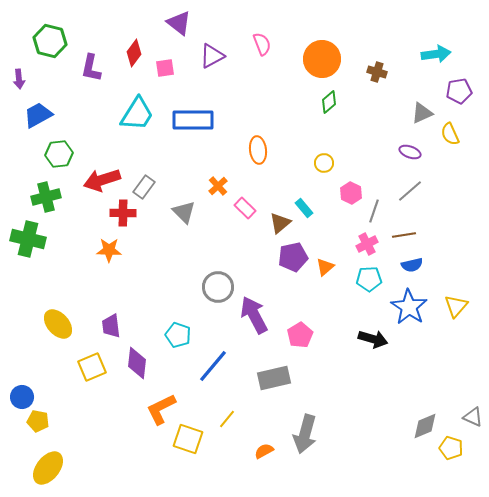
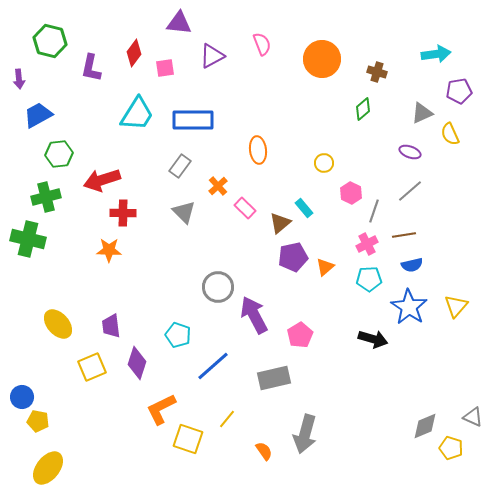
purple triangle at (179, 23): rotated 32 degrees counterclockwise
green diamond at (329, 102): moved 34 px right, 7 px down
gray rectangle at (144, 187): moved 36 px right, 21 px up
purple diamond at (137, 363): rotated 12 degrees clockwise
blue line at (213, 366): rotated 9 degrees clockwise
orange semicircle at (264, 451): rotated 84 degrees clockwise
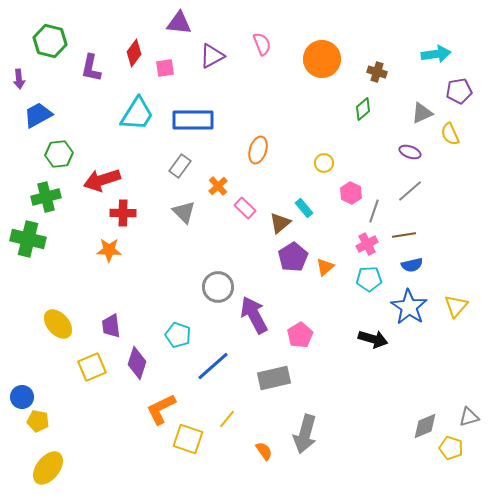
orange ellipse at (258, 150): rotated 24 degrees clockwise
purple pentagon at (293, 257): rotated 20 degrees counterclockwise
gray triangle at (473, 417): moved 4 px left; rotated 40 degrees counterclockwise
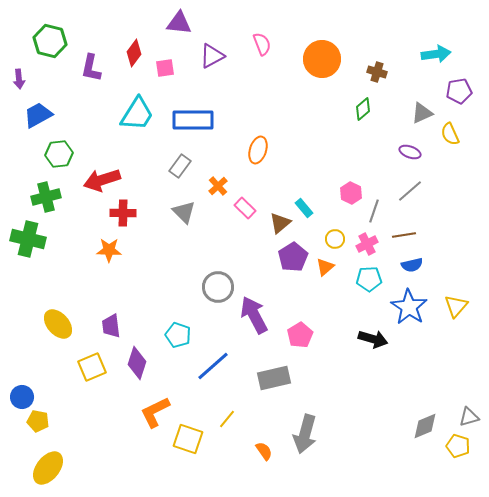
yellow circle at (324, 163): moved 11 px right, 76 px down
orange L-shape at (161, 409): moved 6 px left, 3 px down
yellow pentagon at (451, 448): moved 7 px right, 2 px up
